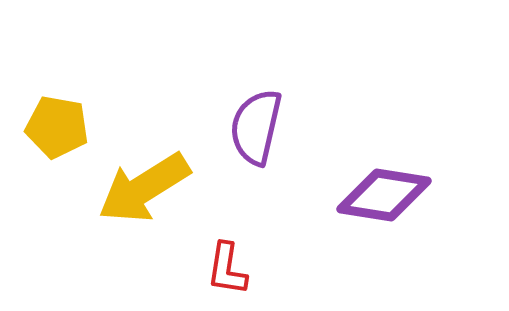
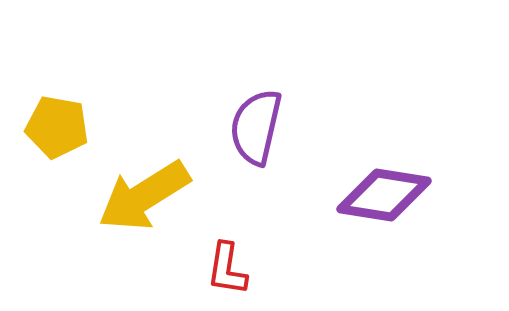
yellow arrow: moved 8 px down
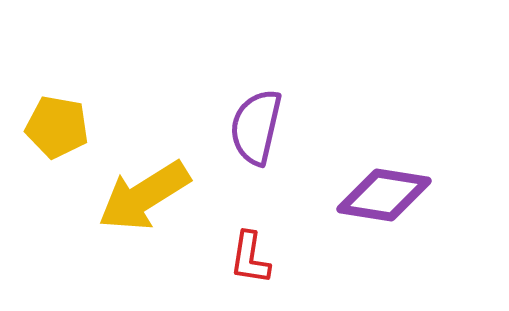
red L-shape: moved 23 px right, 11 px up
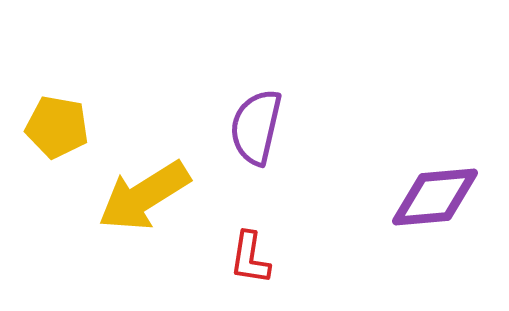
purple diamond: moved 51 px right, 2 px down; rotated 14 degrees counterclockwise
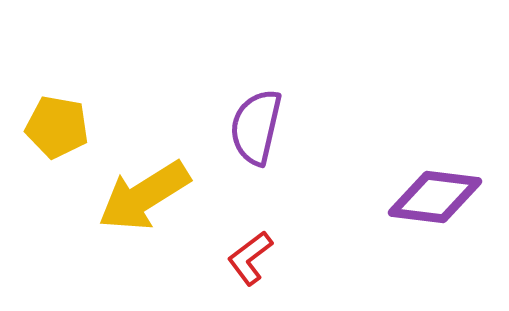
purple diamond: rotated 12 degrees clockwise
red L-shape: rotated 44 degrees clockwise
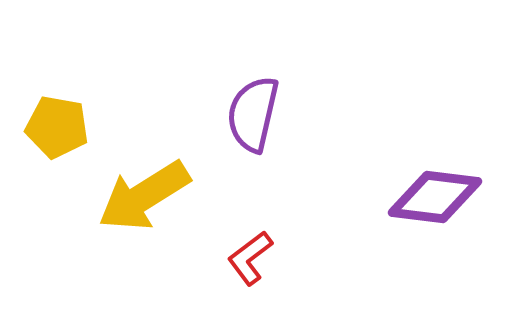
purple semicircle: moved 3 px left, 13 px up
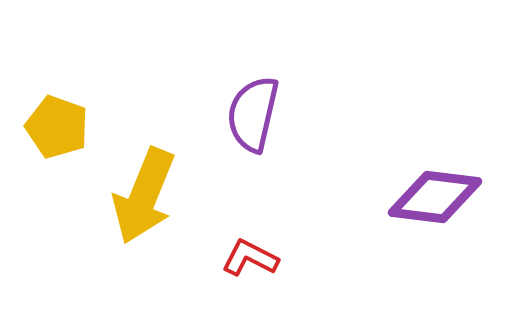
yellow pentagon: rotated 10 degrees clockwise
yellow arrow: rotated 36 degrees counterclockwise
red L-shape: rotated 64 degrees clockwise
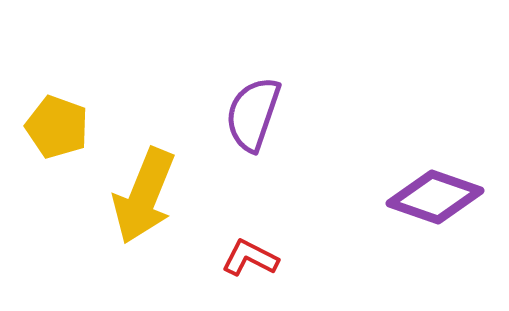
purple semicircle: rotated 6 degrees clockwise
purple diamond: rotated 12 degrees clockwise
